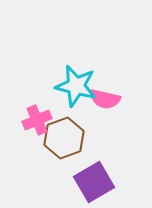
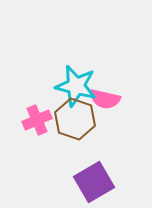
brown hexagon: moved 11 px right, 19 px up; rotated 21 degrees counterclockwise
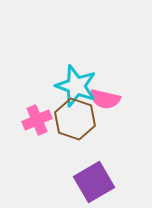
cyan star: rotated 6 degrees clockwise
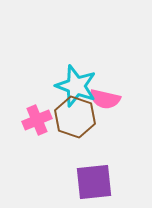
brown hexagon: moved 2 px up
purple square: rotated 24 degrees clockwise
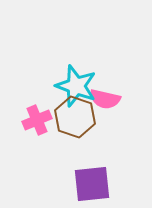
purple square: moved 2 px left, 2 px down
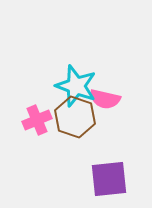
purple square: moved 17 px right, 5 px up
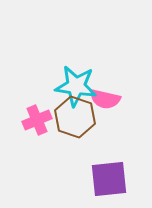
cyan star: rotated 12 degrees counterclockwise
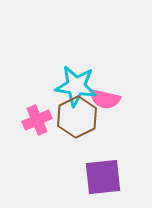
brown hexagon: moved 2 px right; rotated 15 degrees clockwise
purple square: moved 6 px left, 2 px up
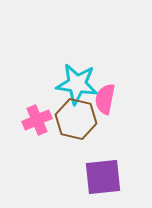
cyan star: moved 1 px right, 2 px up
pink semicircle: rotated 88 degrees clockwise
brown hexagon: moved 1 px left, 2 px down; rotated 21 degrees counterclockwise
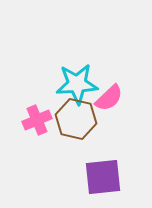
cyan star: rotated 12 degrees counterclockwise
pink semicircle: moved 4 px right, 1 px up; rotated 144 degrees counterclockwise
